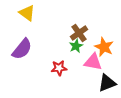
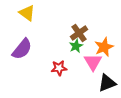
orange star: rotated 24 degrees clockwise
pink triangle: rotated 48 degrees clockwise
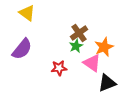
pink triangle: moved 1 px left, 1 px down; rotated 24 degrees counterclockwise
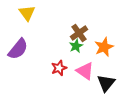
yellow triangle: rotated 18 degrees clockwise
purple semicircle: moved 4 px left
pink triangle: moved 7 px left, 8 px down
red star: rotated 14 degrees counterclockwise
black triangle: moved 1 px left; rotated 30 degrees counterclockwise
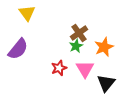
pink triangle: moved 2 px up; rotated 24 degrees clockwise
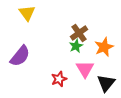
purple semicircle: moved 2 px right, 7 px down
red star: moved 11 px down
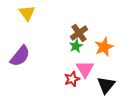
red star: moved 13 px right
black triangle: moved 2 px down
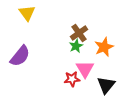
red star: rotated 14 degrees clockwise
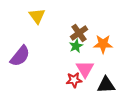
yellow triangle: moved 10 px right, 3 px down
orange star: moved 1 px left, 3 px up; rotated 24 degrees clockwise
red star: moved 2 px right, 1 px down
black triangle: rotated 48 degrees clockwise
